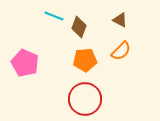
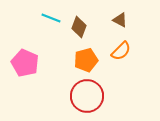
cyan line: moved 3 px left, 2 px down
orange pentagon: moved 1 px right; rotated 10 degrees counterclockwise
red circle: moved 2 px right, 3 px up
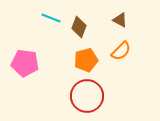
pink pentagon: rotated 16 degrees counterclockwise
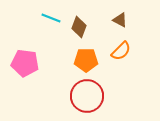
orange pentagon: rotated 15 degrees clockwise
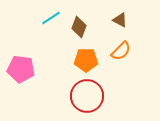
cyan line: rotated 54 degrees counterclockwise
pink pentagon: moved 4 px left, 6 px down
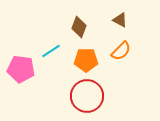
cyan line: moved 33 px down
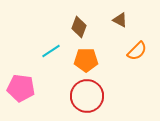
orange semicircle: moved 16 px right
pink pentagon: moved 19 px down
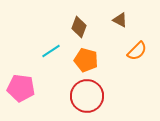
orange pentagon: rotated 15 degrees clockwise
